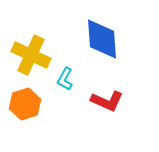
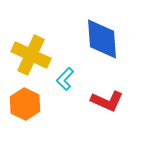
cyan L-shape: rotated 15 degrees clockwise
orange hexagon: rotated 16 degrees counterclockwise
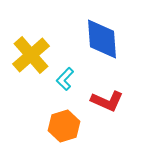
yellow cross: rotated 24 degrees clockwise
orange hexagon: moved 39 px right, 22 px down; rotated 16 degrees clockwise
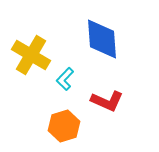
yellow cross: rotated 18 degrees counterclockwise
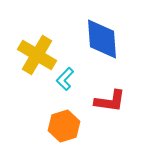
yellow cross: moved 6 px right
red L-shape: moved 3 px right; rotated 16 degrees counterclockwise
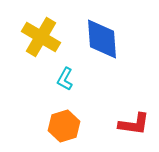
yellow cross: moved 4 px right, 18 px up
cyan L-shape: rotated 15 degrees counterclockwise
red L-shape: moved 24 px right, 23 px down
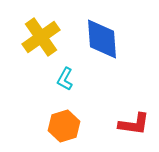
yellow cross: rotated 24 degrees clockwise
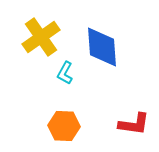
blue diamond: moved 8 px down
cyan L-shape: moved 6 px up
orange hexagon: rotated 20 degrees clockwise
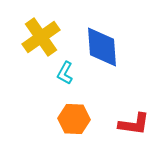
orange hexagon: moved 10 px right, 7 px up
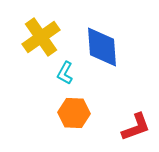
orange hexagon: moved 6 px up
red L-shape: moved 2 px right, 3 px down; rotated 28 degrees counterclockwise
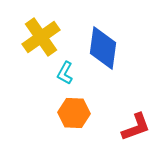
blue diamond: moved 1 px right, 1 px down; rotated 12 degrees clockwise
